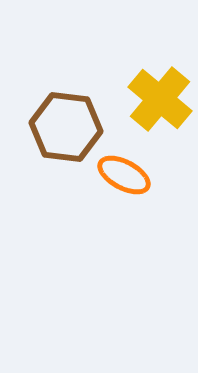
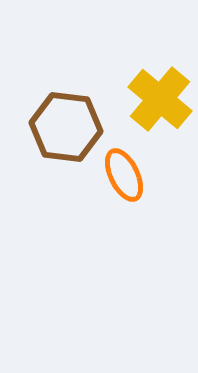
orange ellipse: rotated 36 degrees clockwise
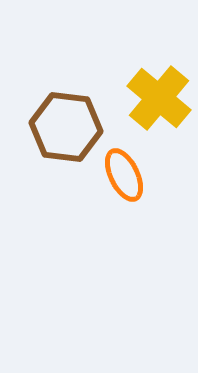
yellow cross: moved 1 px left, 1 px up
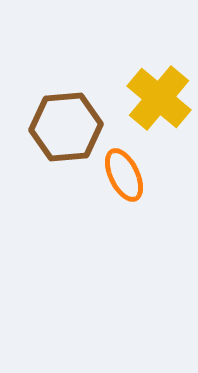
brown hexagon: rotated 12 degrees counterclockwise
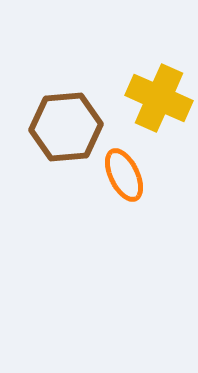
yellow cross: rotated 16 degrees counterclockwise
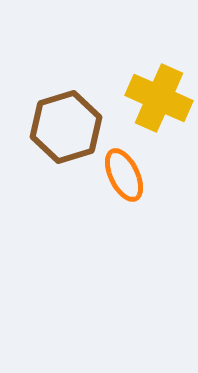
brown hexagon: rotated 12 degrees counterclockwise
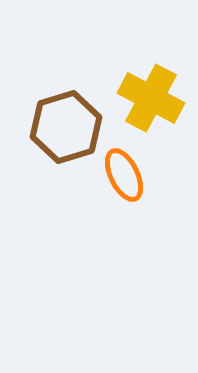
yellow cross: moved 8 px left; rotated 4 degrees clockwise
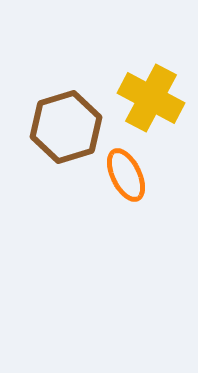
orange ellipse: moved 2 px right
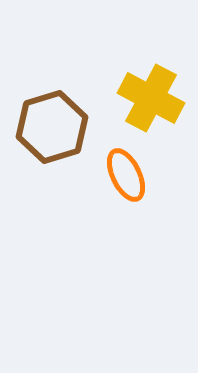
brown hexagon: moved 14 px left
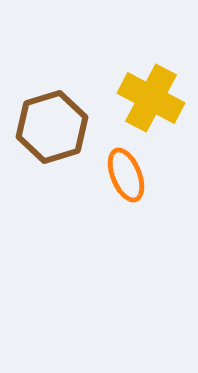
orange ellipse: rotated 4 degrees clockwise
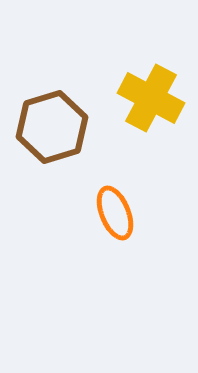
orange ellipse: moved 11 px left, 38 px down
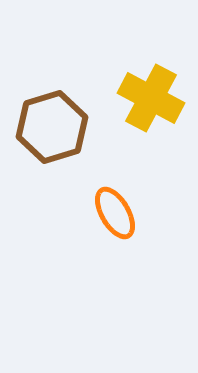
orange ellipse: rotated 8 degrees counterclockwise
